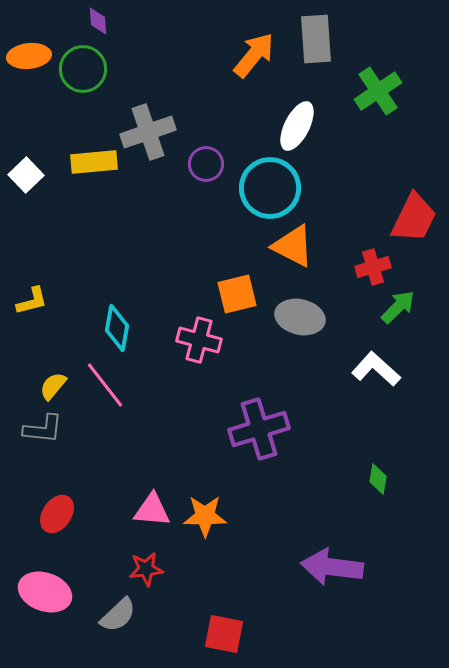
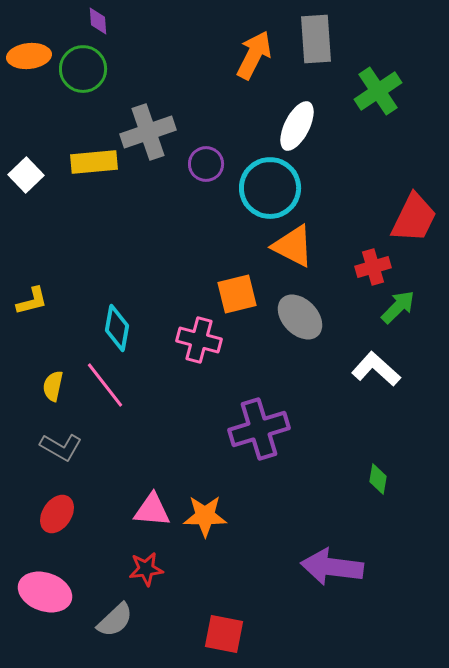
orange arrow: rotated 12 degrees counterclockwise
gray ellipse: rotated 33 degrees clockwise
yellow semicircle: rotated 28 degrees counterclockwise
gray L-shape: moved 18 px right, 18 px down; rotated 24 degrees clockwise
gray semicircle: moved 3 px left, 5 px down
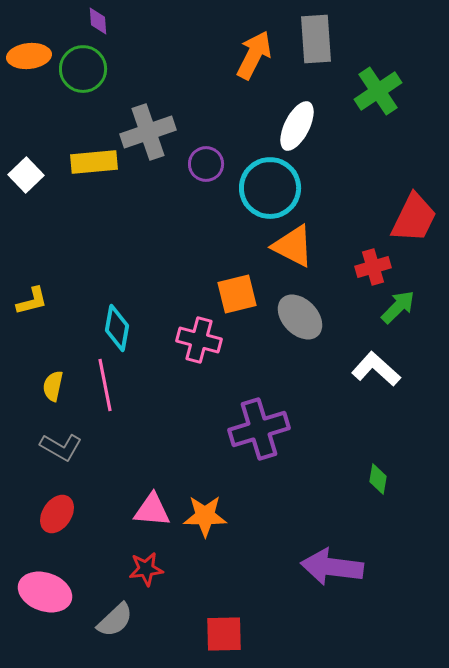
pink line: rotated 27 degrees clockwise
red square: rotated 12 degrees counterclockwise
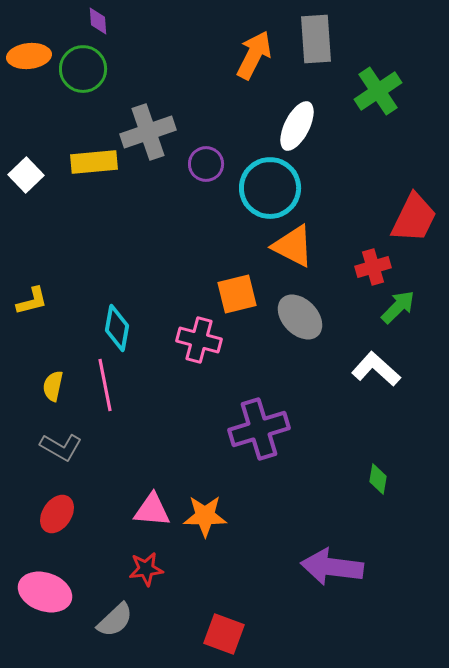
red square: rotated 21 degrees clockwise
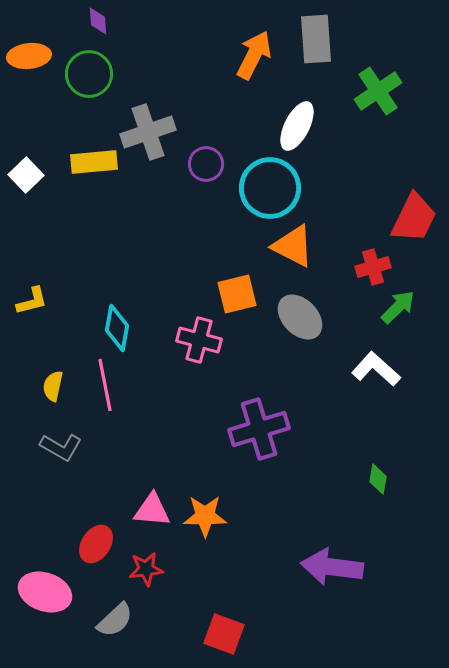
green circle: moved 6 px right, 5 px down
red ellipse: moved 39 px right, 30 px down
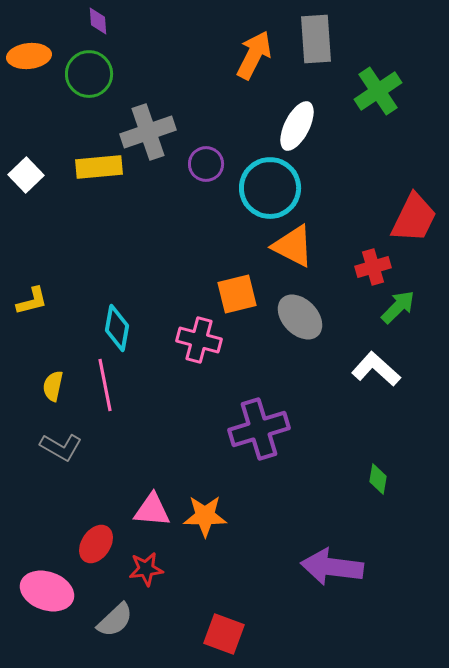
yellow rectangle: moved 5 px right, 5 px down
pink ellipse: moved 2 px right, 1 px up
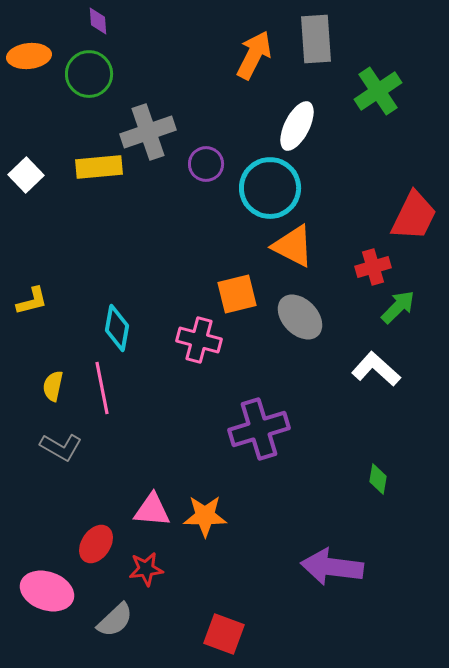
red trapezoid: moved 2 px up
pink line: moved 3 px left, 3 px down
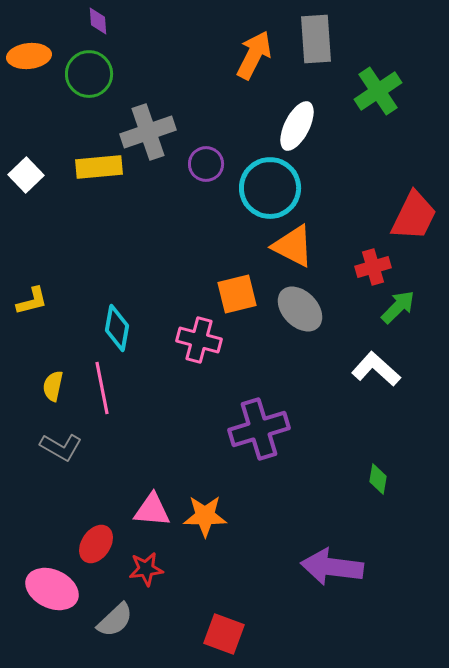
gray ellipse: moved 8 px up
pink ellipse: moved 5 px right, 2 px up; rotated 6 degrees clockwise
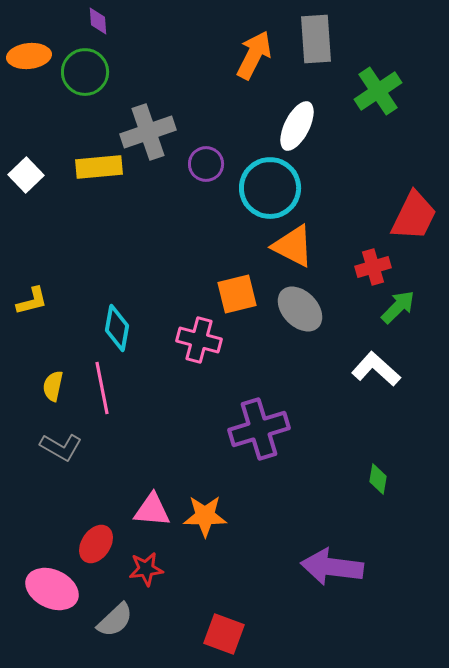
green circle: moved 4 px left, 2 px up
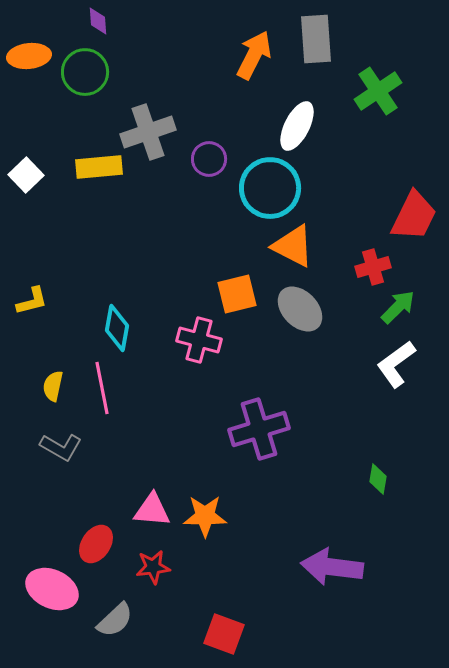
purple circle: moved 3 px right, 5 px up
white L-shape: moved 20 px right, 5 px up; rotated 78 degrees counterclockwise
red star: moved 7 px right, 2 px up
